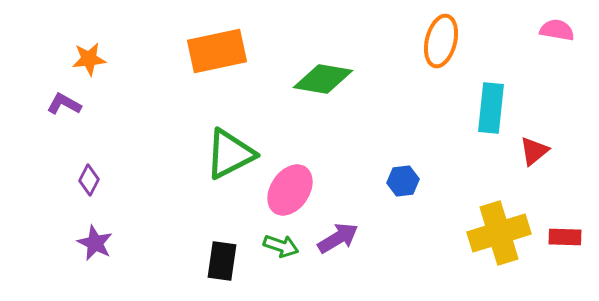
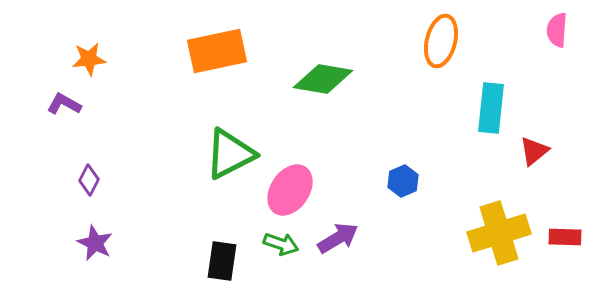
pink semicircle: rotated 96 degrees counterclockwise
blue hexagon: rotated 16 degrees counterclockwise
green arrow: moved 2 px up
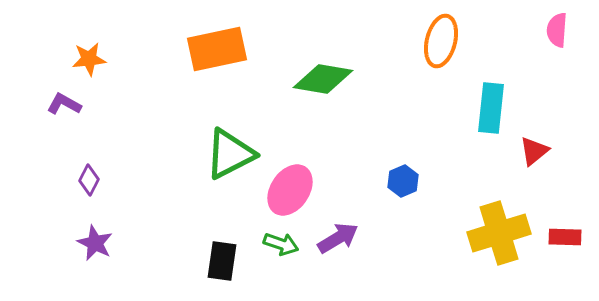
orange rectangle: moved 2 px up
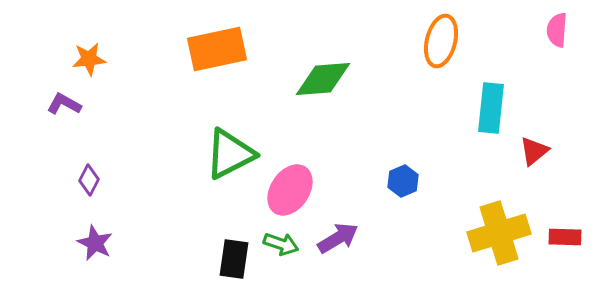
green diamond: rotated 14 degrees counterclockwise
black rectangle: moved 12 px right, 2 px up
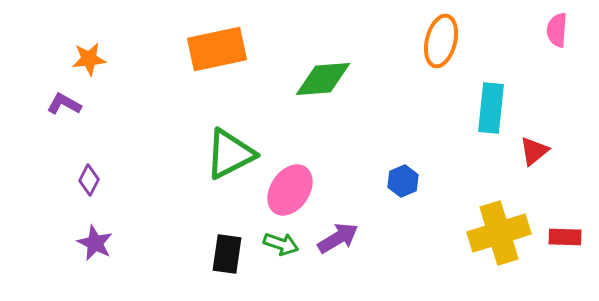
black rectangle: moved 7 px left, 5 px up
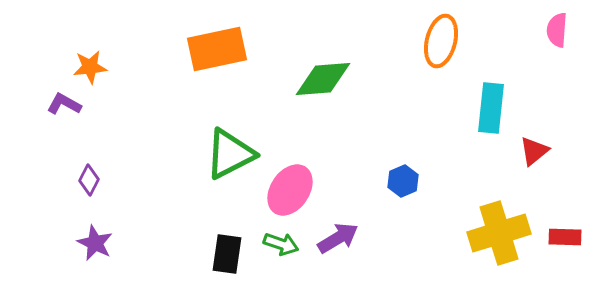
orange star: moved 1 px right, 8 px down
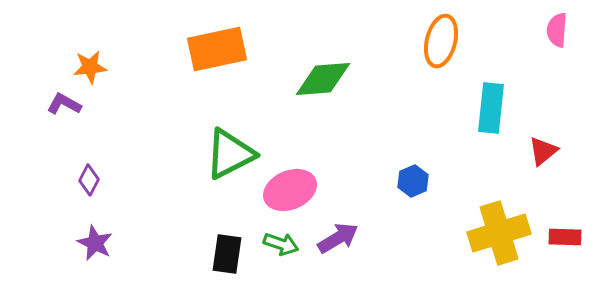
red triangle: moved 9 px right
blue hexagon: moved 10 px right
pink ellipse: rotated 33 degrees clockwise
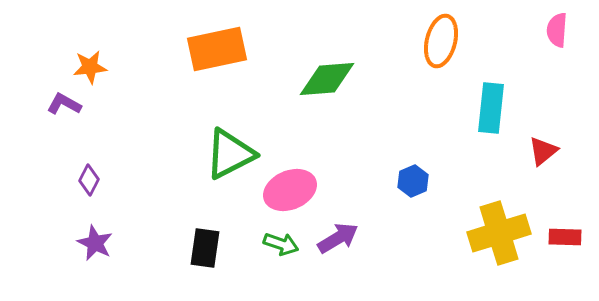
green diamond: moved 4 px right
black rectangle: moved 22 px left, 6 px up
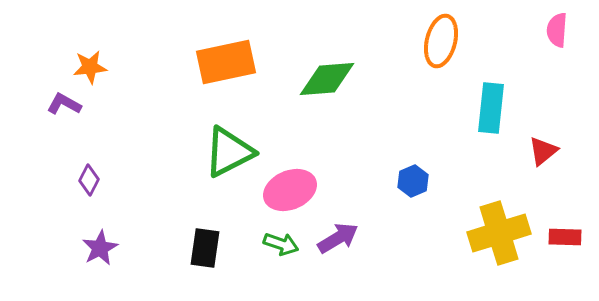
orange rectangle: moved 9 px right, 13 px down
green triangle: moved 1 px left, 2 px up
purple star: moved 5 px right, 5 px down; rotated 18 degrees clockwise
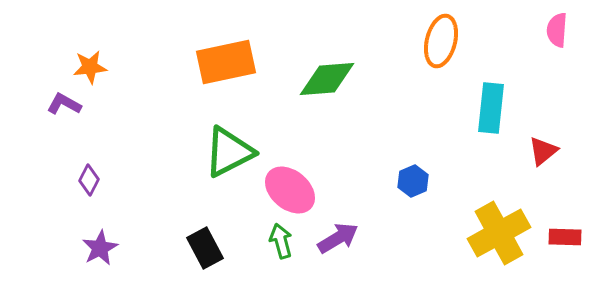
pink ellipse: rotated 63 degrees clockwise
yellow cross: rotated 12 degrees counterclockwise
green arrow: moved 3 px up; rotated 124 degrees counterclockwise
black rectangle: rotated 36 degrees counterclockwise
